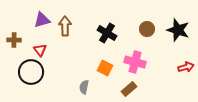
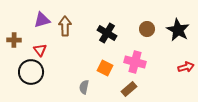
black star: rotated 10 degrees clockwise
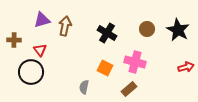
brown arrow: rotated 12 degrees clockwise
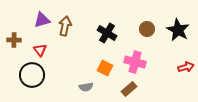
black circle: moved 1 px right, 3 px down
gray semicircle: moved 2 px right; rotated 112 degrees counterclockwise
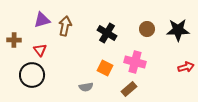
black star: rotated 30 degrees counterclockwise
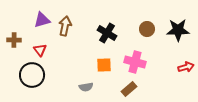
orange square: moved 1 px left, 3 px up; rotated 28 degrees counterclockwise
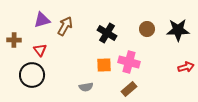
brown arrow: rotated 18 degrees clockwise
pink cross: moved 6 px left
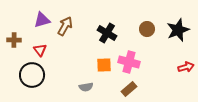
black star: rotated 20 degrees counterclockwise
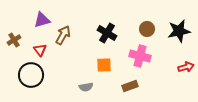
brown arrow: moved 2 px left, 9 px down
black star: moved 1 px right, 1 px down; rotated 10 degrees clockwise
brown cross: rotated 32 degrees counterclockwise
pink cross: moved 11 px right, 6 px up
black circle: moved 1 px left
brown rectangle: moved 1 px right, 3 px up; rotated 21 degrees clockwise
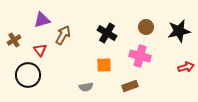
brown circle: moved 1 px left, 2 px up
black circle: moved 3 px left
